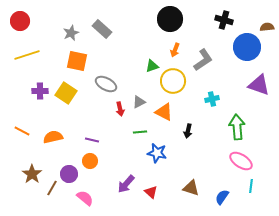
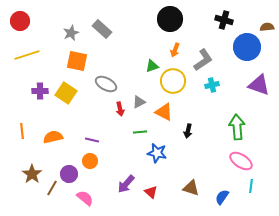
cyan cross: moved 14 px up
orange line: rotated 56 degrees clockwise
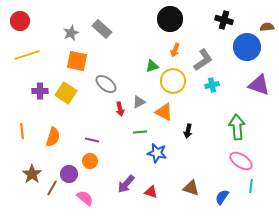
gray ellipse: rotated 10 degrees clockwise
orange semicircle: rotated 120 degrees clockwise
red triangle: rotated 24 degrees counterclockwise
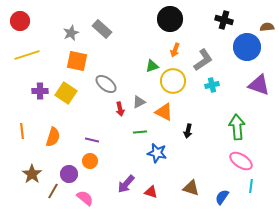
brown line: moved 1 px right, 3 px down
